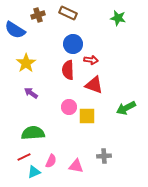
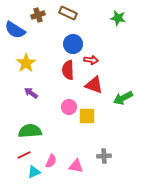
green arrow: moved 3 px left, 10 px up
green semicircle: moved 3 px left, 2 px up
red line: moved 2 px up
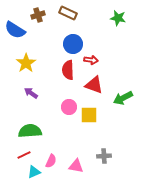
yellow square: moved 2 px right, 1 px up
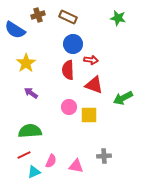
brown rectangle: moved 4 px down
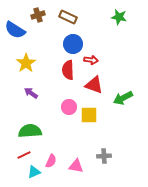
green star: moved 1 px right, 1 px up
